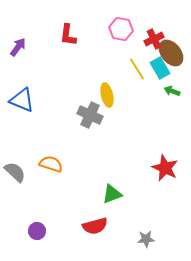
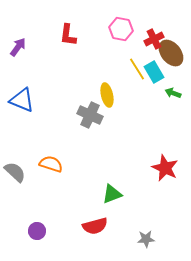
cyan rectangle: moved 6 px left, 4 px down
green arrow: moved 1 px right, 2 px down
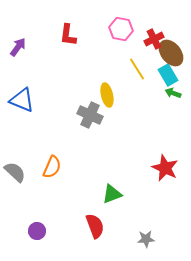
cyan rectangle: moved 14 px right, 3 px down
orange semicircle: moved 1 px right, 3 px down; rotated 95 degrees clockwise
red semicircle: rotated 95 degrees counterclockwise
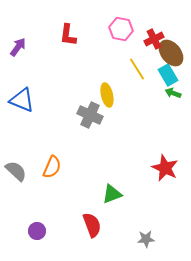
gray semicircle: moved 1 px right, 1 px up
red semicircle: moved 3 px left, 1 px up
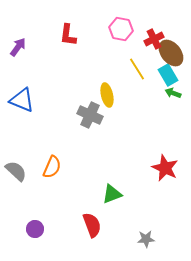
purple circle: moved 2 px left, 2 px up
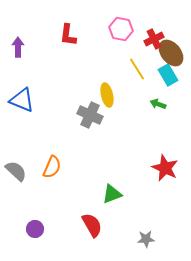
purple arrow: rotated 36 degrees counterclockwise
green arrow: moved 15 px left, 11 px down
red semicircle: rotated 10 degrees counterclockwise
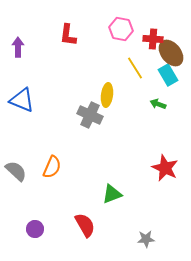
red cross: moved 1 px left; rotated 30 degrees clockwise
yellow line: moved 2 px left, 1 px up
yellow ellipse: rotated 20 degrees clockwise
red semicircle: moved 7 px left
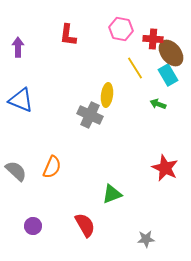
blue triangle: moved 1 px left
purple circle: moved 2 px left, 3 px up
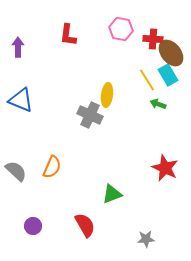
yellow line: moved 12 px right, 12 px down
